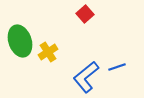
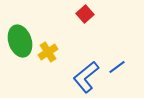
blue line: rotated 18 degrees counterclockwise
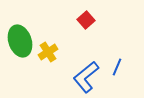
red square: moved 1 px right, 6 px down
blue line: rotated 30 degrees counterclockwise
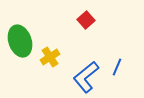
yellow cross: moved 2 px right, 5 px down
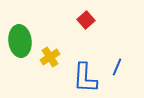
green ellipse: rotated 12 degrees clockwise
blue L-shape: moved 1 px left, 1 px down; rotated 48 degrees counterclockwise
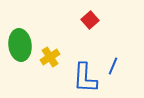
red square: moved 4 px right
green ellipse: moved 4 px down
blue line: moved 4 px left, 1 px up
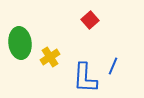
green ellipse: moved 2 px up
